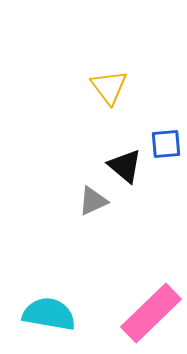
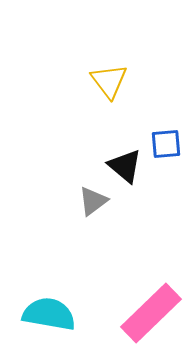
yellow triangle: moved 6 px up
gray triangle: rotated 12 degrees counterclockwise
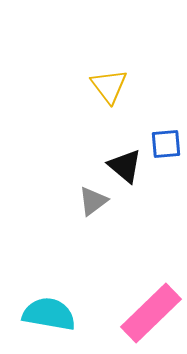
yellow triangle: moved 5 px down
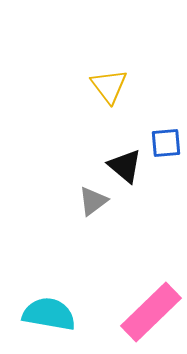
blue square: moved 1 px up
pink rectangle: moved 1 px up
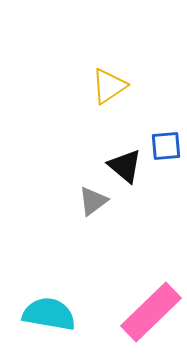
yellow triangle: rotated 33 degrees clockwise
blue square: moved 3 px down
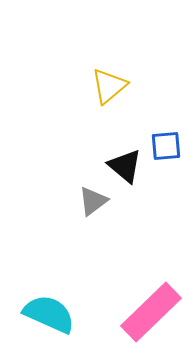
yellow triangle: rotated 6 degrees counterclockwise
cyan semicircle: rotated 14 degrees clockwise
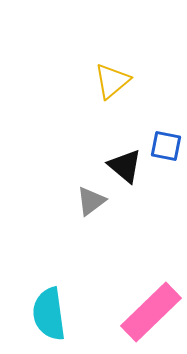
yellow triangle: moved 3 px right, 5 px up
blue square: rotated 16 degrees clockwise
gray triangle: moved 2 px left
cyan semicircle: rotated 122 degrees counterclockwise
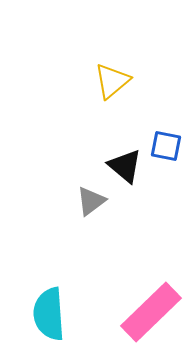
cyan semicircle: rotated 4 degrees clockwise
